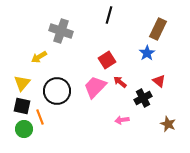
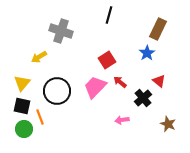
black cross: rotated 12 degrees counterclockwise
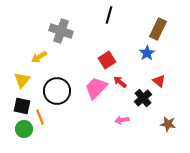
yellow triangle: moved 3 px up
pink trapezoid: moved 1 px right, 1 px down
brown star: rotated 14 degrees counterclockwise
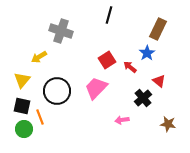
red arrow: moved 10 px right, 15 px up
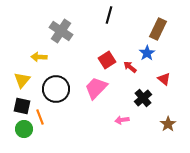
gray cross: rotated 15 degrees clockwise
yellow arrow: rotated 35 degrees clockwise
red triangle: moved 5 px right, 2 px up
black circle: moved 1 px left, 2 px up
brown star: rotated 28 degrees clockwise
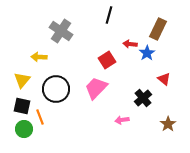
red arrow: moved 23 px up; rotated 32 degrees counterclockwise
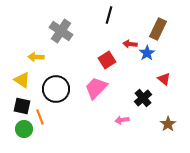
yellow arrow: moved 3 px left
yellow triangle: rotated 36 degrees counterclockwise
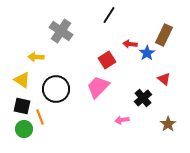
black line: rotated 18 degrees clockwise
brown rectangle: moved 6 px right, 6 px down
pink trapezoid: moved 2 px right, 1 px up
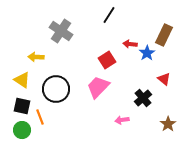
green circle: moved 2 px left, 1 px down
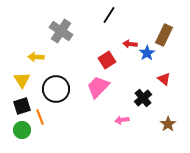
yellow triangle: rotated 24 degrees clockwise
black square: rotated 30 degrees counterclockwise
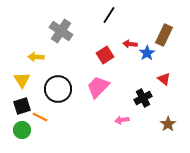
red square: moved 2 px left, 5 px up
black circle: moved 2 px right
black cross: rotated 12 degrees clockwise
orange line: rotated 42 degrees counterclockwise
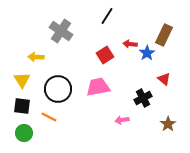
black line: moved 2 px left, 1 px down
pink trapezoid: rotated 35 degrees clockwise
black square: rotated 24 degrees clockwise
orange line: moved 9 px right
green circle: moved 2 px right, 3 px down
